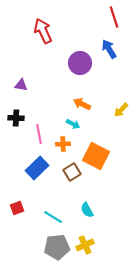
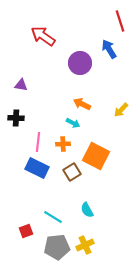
red line: moved 6 px right, 4 px down
red arrow: moved 5 px down; rotated 30 degrees counterclockwise
cyan arrow: moved 1 px up
pink line: moved 1 px left, 8 px down; rotated 18 degrees clockwise
blue rectangle: rotated 70 degrees clockwise
red square: moved 9 px right, 23 px down
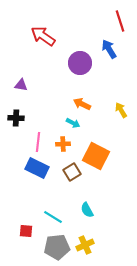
yellow arrow: rotated 105 degrees clockwise
red square: rotated 24 degrees clockwise
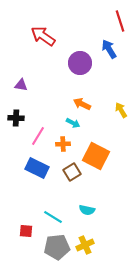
pink line: moved 6 px up; rotated 24 degrees clockwise
cyan semicircle: rotated 49 degrees counterclockwise
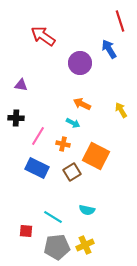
orange cross: rotated 16 degrees clockwise
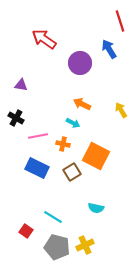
red arrow: moved 1 px right, 3 px down
black cross: rotated 28 degrees clockwise
pink line: rotated 48 degrees clockwise
cyan semicircle: moved 9 px right, 2 px up
red square: rotated 32 degrees clockwise
gray pentagon: rotated 20 degrees clockwise
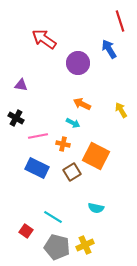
purple circle: moved 2 px left
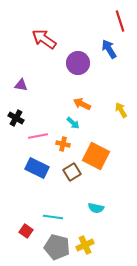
cyan arrow: rotated 16 degrees clockwise
cyan line: rotated 24 degrees counterclockwise
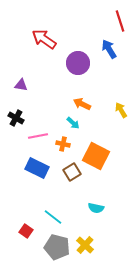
cyan line: rotated 30 degrees clockwise
yellow cross: rotated 24 degrees counterclockwise
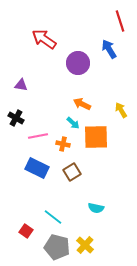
orange square: moved 19 px up; rotated 28 degrees counterclockwise
